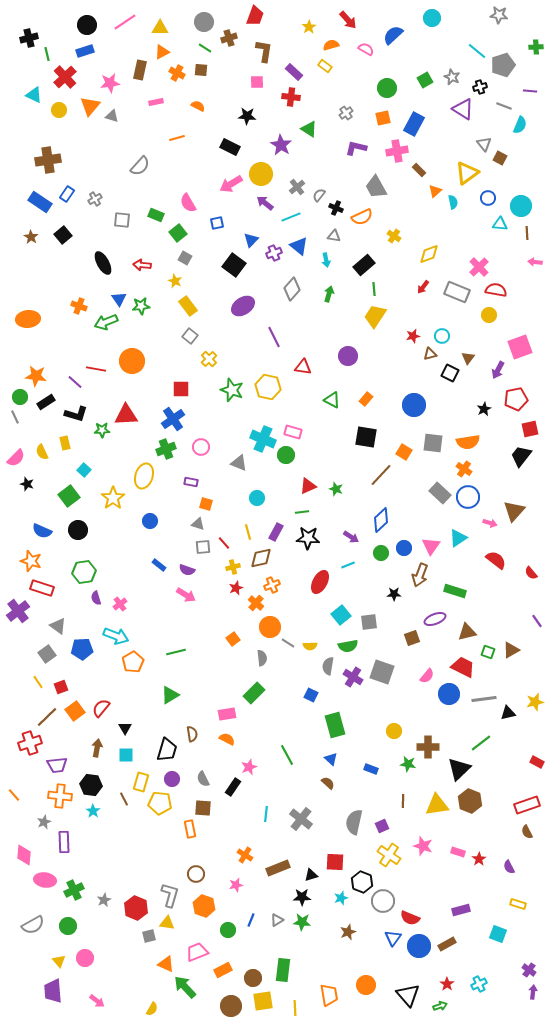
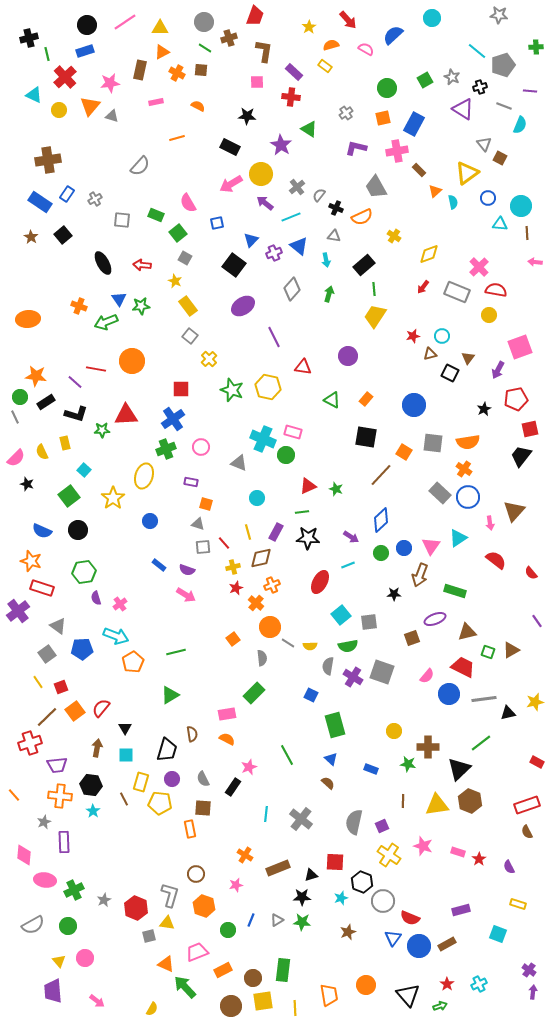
pink arrow at (490, 523): rotated 64 degrees clockwise
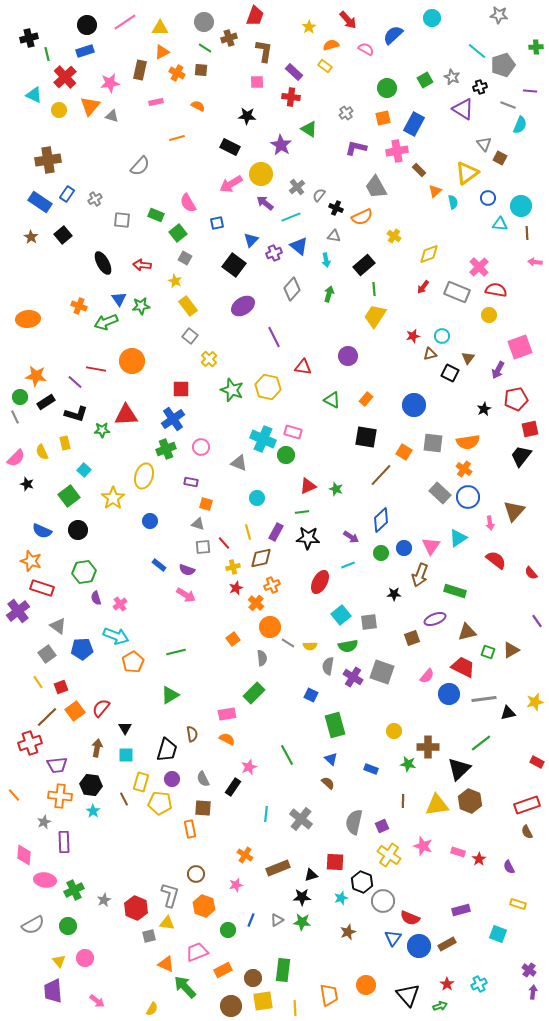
gray line at (504, 106): moved 4 px right, 1 px up
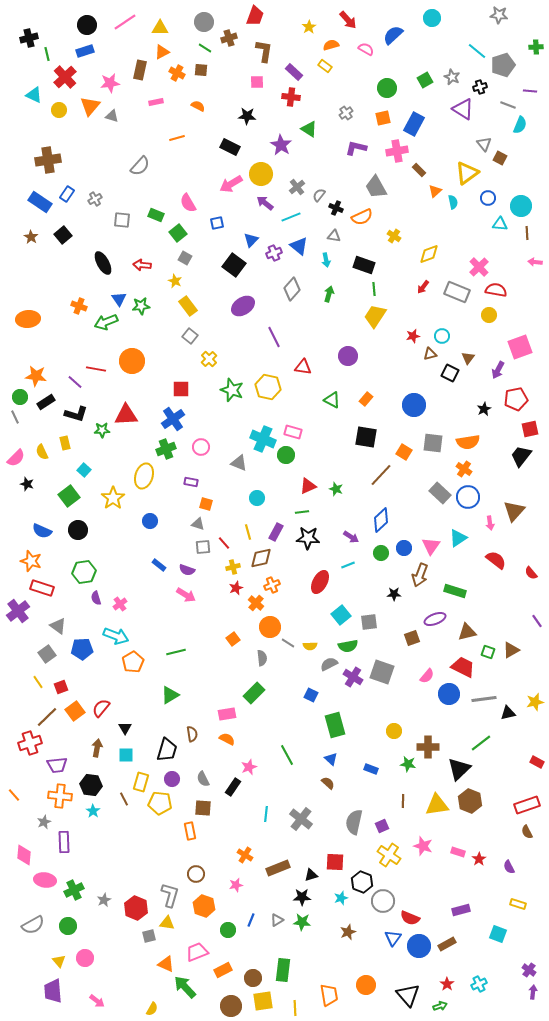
black rectangle at (364, 265): rotated 60 degrees clockwise
gray semicircle at (328, 666): moved 1 px right, 2 px up; rotated 54 degrees clockwise
orange rectangle at (190, 829): moved 2 px down
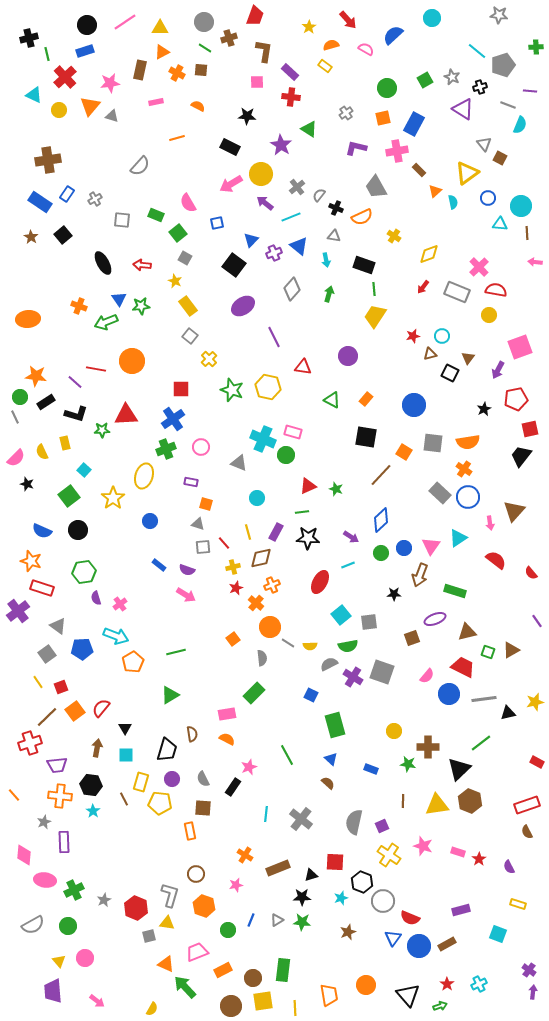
purple rectangle at (294, 72): moved 4 px left
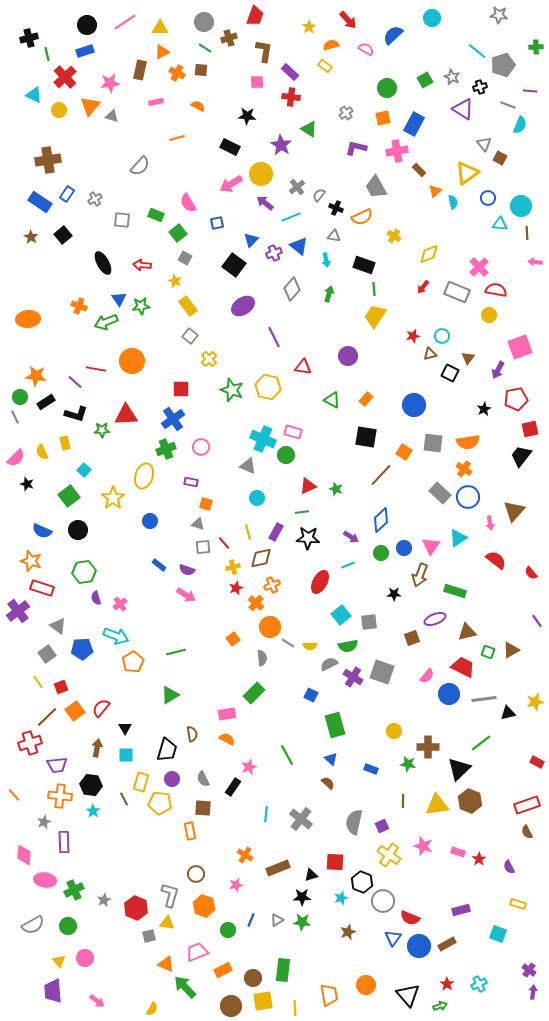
gray triangle at (239, 463): moved 9 px right, 3 px down
